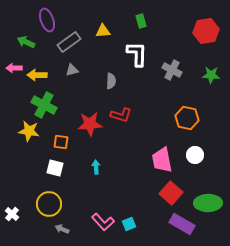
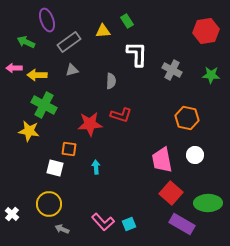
green rectangle: moved 14 px left; rotated 16 degrees counterclockwise
orange square: moved 8 px right, 7 px down
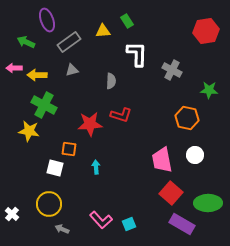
green star: moved 2 px left, 15 px down
pink L-shape: moved 2 px left, 2 px up
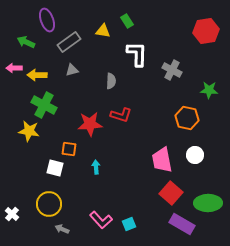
yellow triangle: rotated 14 degrees clockwise
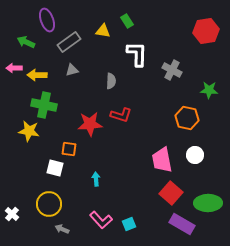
green cross: rotated 15 degrees counterclockwise
cyan arrow: moved 12 px down
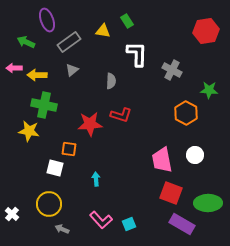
gray triangle: rotated 24 degrees counterclockwise
orange hexagon: moved 1 px left, 5 px up; rotated 15 degrees clockwise
red square: rotated 20 degrees counterclockwise
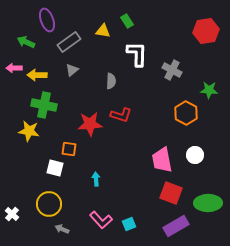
purple rectangle: moved 6 px left, 2 px down; rotated 60 degrees counterclockwise
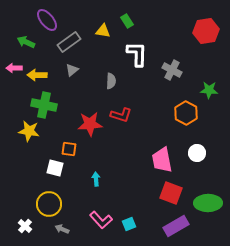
purple ellipse: rotated 20 degrees counterclockwise
white circle: moved 2 px right, 2 px up
white cross: moved 13 px right, 12 px down
